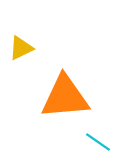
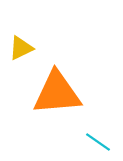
orange triangle: moved 8 px left, 4 px up
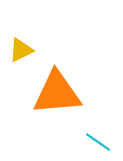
yellow triangle: moved 2 px down
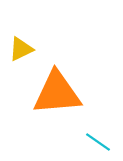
yellow triangle: moved 1 px up
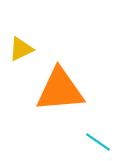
orange triangle: moved 3 px right, 3 px up
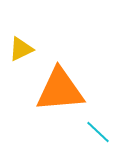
cyan line: moved 10 px up; rotated 8 degrees clockwise
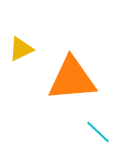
orange triangle: moved 12 px right, 11 px up
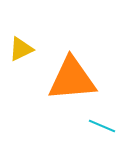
cyan line: moved 4 px right, 6 px up; rotated 20 degrees counterclockwise
